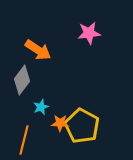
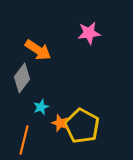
gray diamond: moved 2 px up
orange star: rotated 18 degrees clockwise
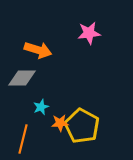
orange arrow: rotated 16 degrees counterclockwise
gray diamond: rotated 52 degrees clockwise
orange star: rotated 24 degrees counterclockwise
orange line: moved 1 px left, 1 px up
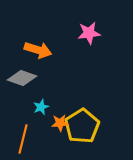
gray diamond: rotated 20 degrees clockwise
yellow pentagon: rotated 12 degrees clockwise
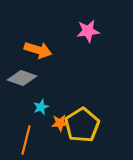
pink star: moved 1 px left, 2 px up
yellow pentagon: moved 1 px up
orange line: moved 3 px right, 1 px down
